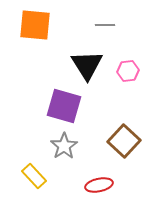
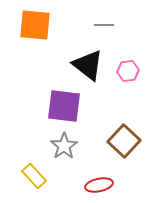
gray line: moved 1 px left
black triangle: moved 1 px right; rotated 20 degrees counterclockwise
purple square: rotated 9 degrees counterclockwise
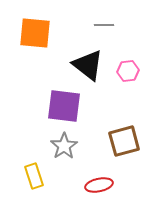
orange square: moved 8 px down
brown square: rotated 32 degrees clockwise
yellow rectangle: rotated 25 degrees clockwise
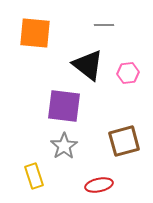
pink hexagon: moved 2 px down
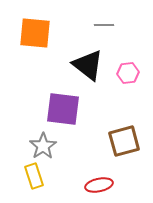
purple square: moved 1 px left, 3 px down
gray star: moved 21 px left
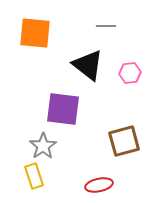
gray line: moved 2 px right, 1 px down
pink hexagon: moved 2 px right
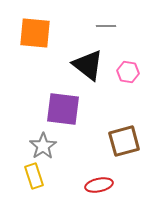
pink hexagon: moved 2 px left, 1 px up; rotated 15 degrees clockwise
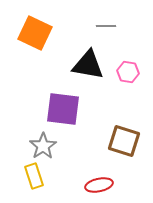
orange square: rotated 20 degrees clockwise
black triangle: rotated 28 degrees counterclockwise
brown square: rotated 32 degrees clockwise
